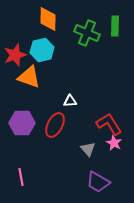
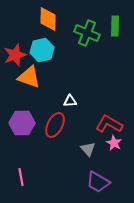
red L-shape: rotated 28 degrees counterclockwise
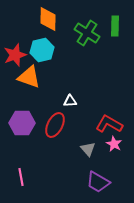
green cross: rotated 10 degrees clockwise
pink star: moved 1 px down
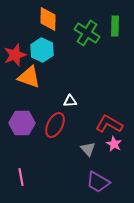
cyan hexagon: rotated 20 degrees counterclockwise
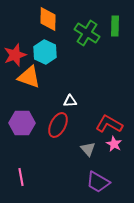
cyan hexagon: moved 3 px right, 2 px down
red ellipse: moved 3 px right
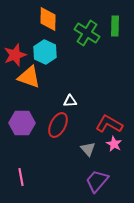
purple trapezoid: moved 1 px left, 1 px up; rotated 100 degrees clockwise
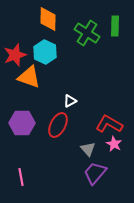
white triangle: rotated 24 degrees counterclockwise
purple trapezoid: moved 2 px left, 8 px up
